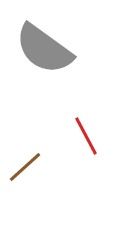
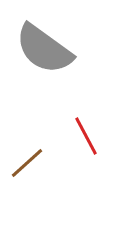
brown line: moved 2 px right, 4 px up
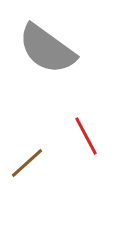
gray semicircle: moved 3 px right
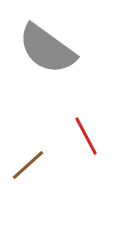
brown line: moved 1 px right, 2 px down
